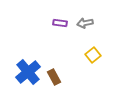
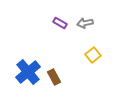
purple rectangle: rotated 24 degrees clockwise
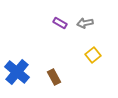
blue cross: moved 11 px left; rotated 10 degrees counterclockwise
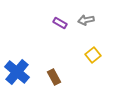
gray arrow: moved 1 px right, 3 px up
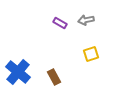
yellow square: moved 2 px left, 1 px up; rotated 21 degrees clockwise
blue cross: moved 1 px right
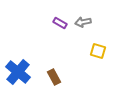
gray arrow: moved 3 px left, 2 px down
yellow square: moved 7 px right, 3 px up; rotated 35 degrees clockwise
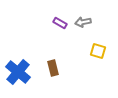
brown rectangle: moved 1 px left, 9 px up; rotated 14 degrees clockwise
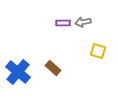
purple rectangle: moved 3 px right; rotated 32 degrees counterclockwise
brown rectangle: rotated 35 degrees counterclockwise
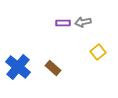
yellow square: moved 1 px down; rotated 35 degrees clockwise
blue cross: moved 5 px up
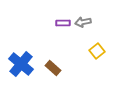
yellow square: moved 1 px left, 1 px up
blue cross: moved 3 px right, 3 px up
